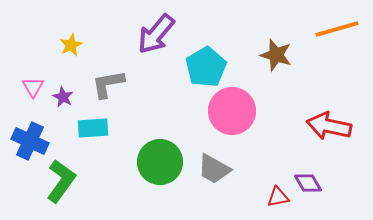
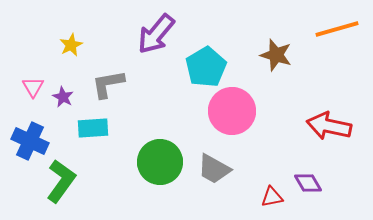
red triangle: moved 6 px left
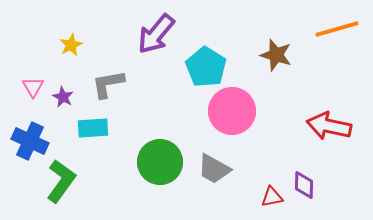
cyan pentagon: rotated 9 degrees counterclockwise
purple diamond: moved 4 px left, 2 px down; rotated 32 degrees clockwise
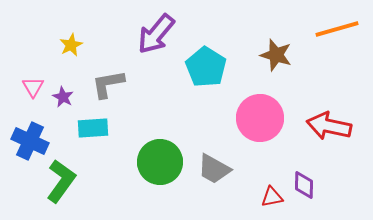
pink circle: moved 28 px right, 7 px down
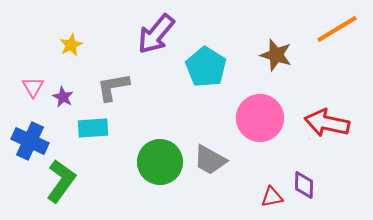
orange line: rotated 15 degrees counterclockwise
gray L-shape: moved 5 px right, 3 px down
red arrow: moved 2 px left, 3 px up
gray trapezoid: moved 4 px left, 9 px up
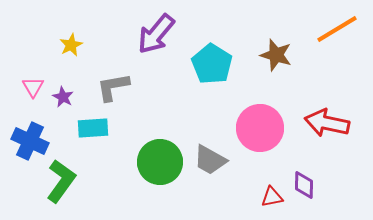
cyan pentagon: moved 6 px right, 3 px up
pink circle: moved 10 px down
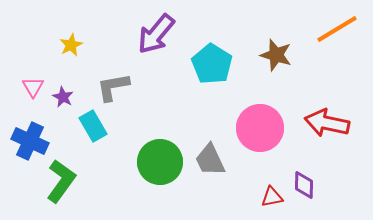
cyan rectangle: moved 2 px up; rotated 64 degrees clockwise
gray trapezoid: rotated 36 degrees clockwise
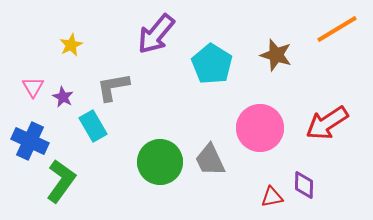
red arrow: rotated 45 degrees counterclockwise
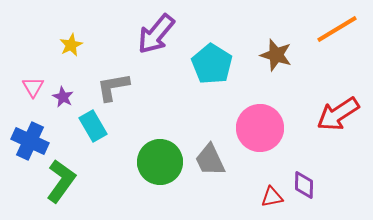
red arrow: moved 11 px right, 9 px up
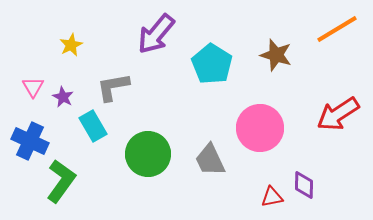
green circle: moved 12 px left, 8 px up
